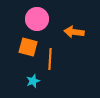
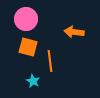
pink circle: moved 11 px left
orange line: moved 2 px down; rotated 10 degrees counterclockwise
cyan star: rotated 24 degrees counterclockwise
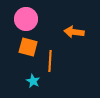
orange line: rotated 10 degrees clockwise
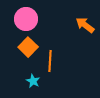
orange arrow: moved 11 px right, 7 px up; rotated 30 degrees clockwise
orange square: rotated 30 degrees clockwise
